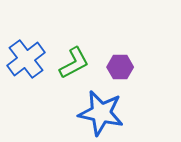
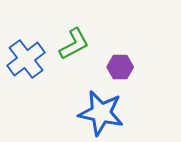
green L-shape: moved 19 px up
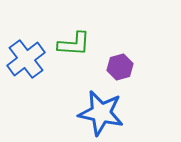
green L-shape: rotated 32 degrees clockwise
purple hexagon: rotated 15 degrees counterclockwise
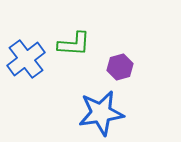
blue star: rotated 21 degrees counterclockwise
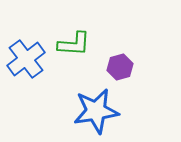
blue star: moved 5 px left, 2 px up
